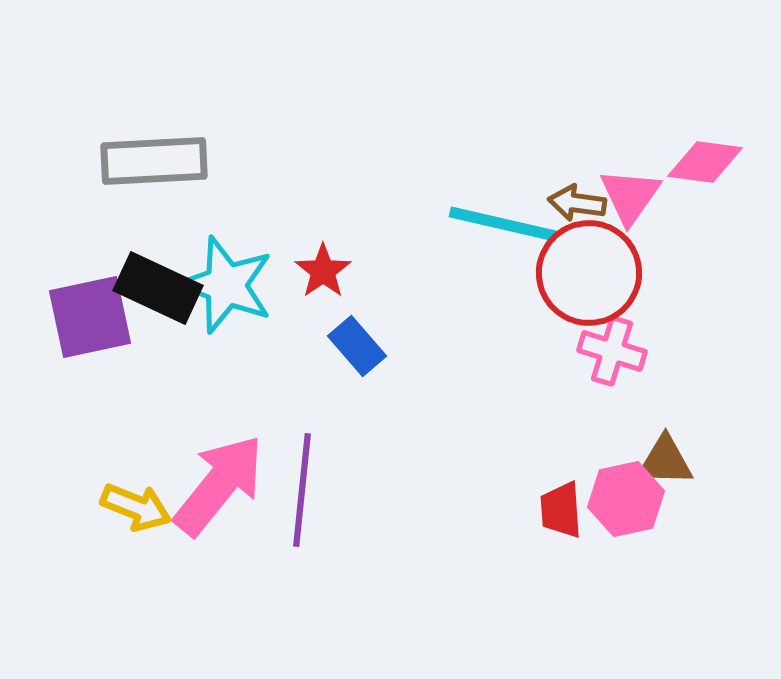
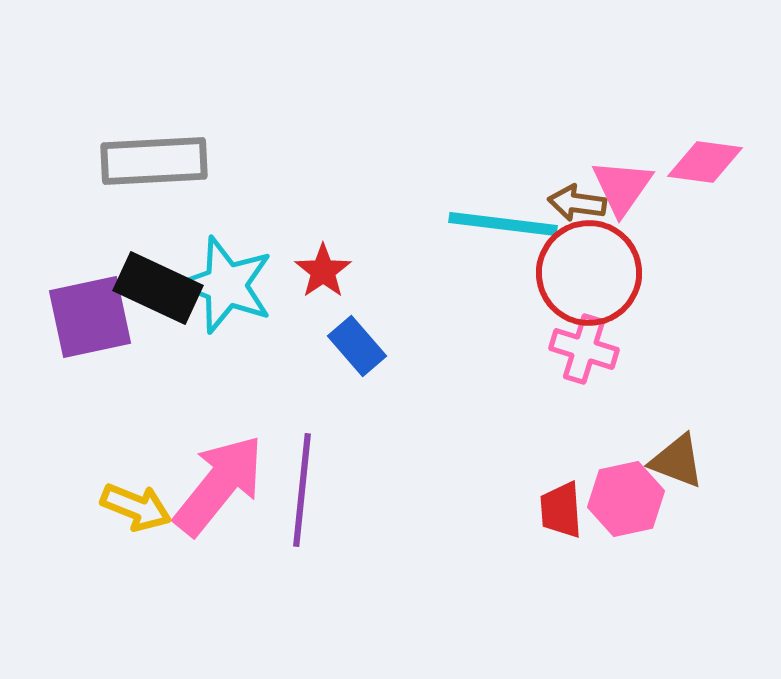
pink triangle: moved 8 px left, 9 px up
cyan line: rotated 6 degrees counterclockwise
pink cross: moved 28 px left, 2 px up
brown triangle: moved 12 px right; rotated 20 degrees clockwise
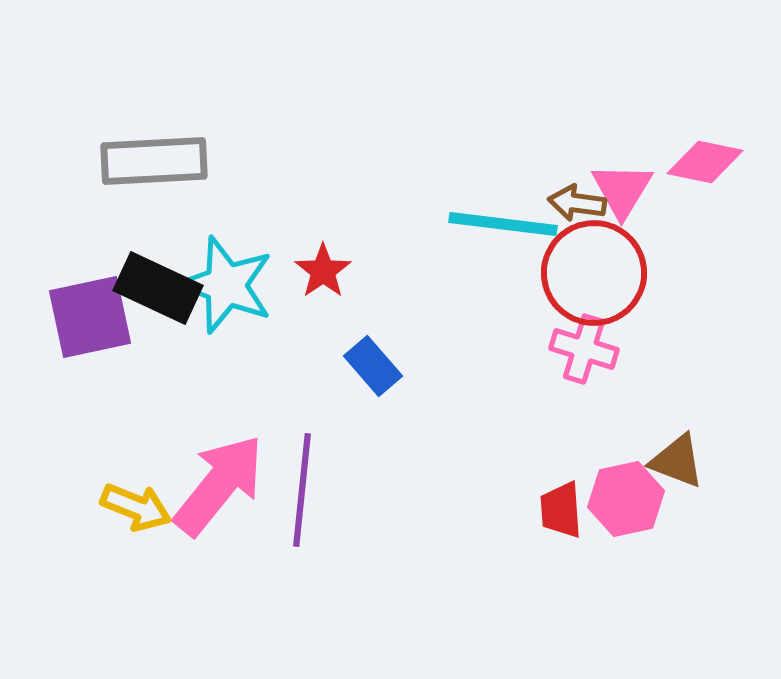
pink diamond: rotated 4 degrees clockwise
pink triangle: moved 3 px down; rotated 4 degrees counterclockwise
red circle: moved 5 px right
blue rectangle: moved 16 px right, 20 px down
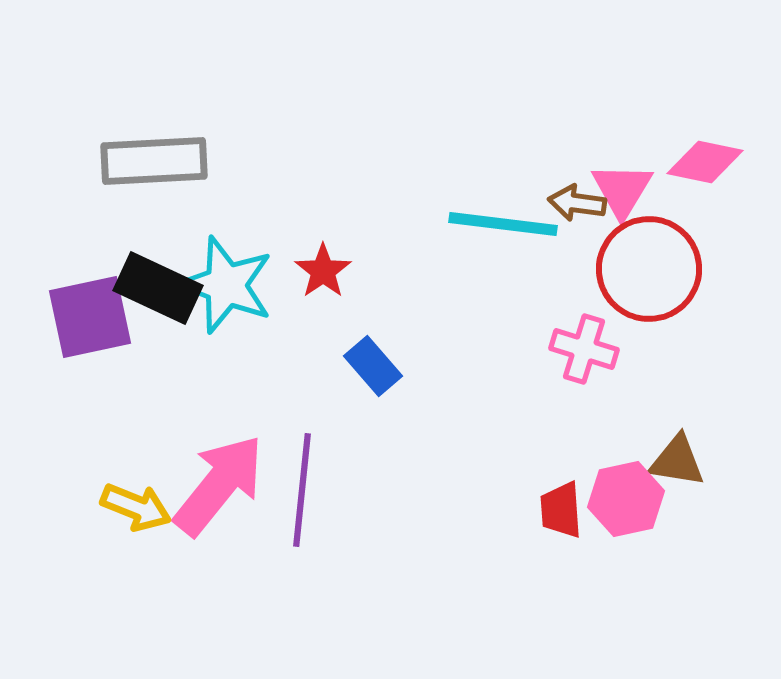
red circle: moved 55 px right, 4 px up
brown triangle: rotated 12 degrees counterclockwise
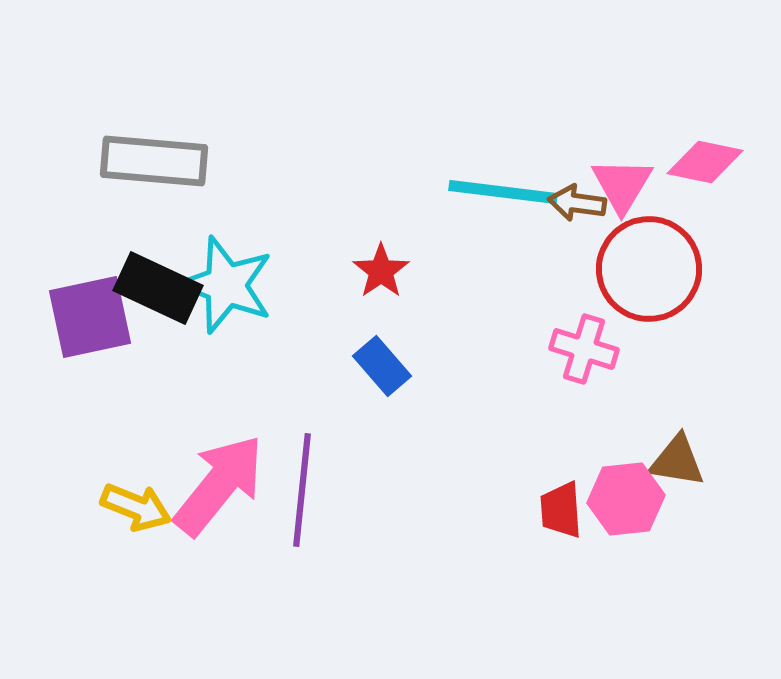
gray rectangle: rotated 8 degrees clockwise
pink triangle: moved 5 px up
cyan line: moved 32 px up
red star: moved 58 px right
blue rectangle: moved 9 px right
pink hexagon: rotated 6 degrees clockwise
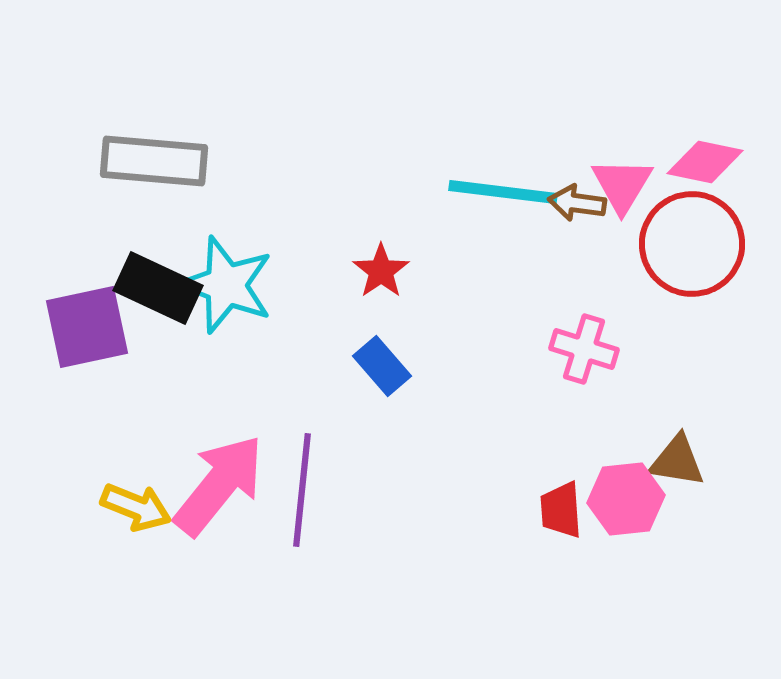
red circle: moved 43 px right, 25 px up
purple square: moved 3 px left, 10 px down
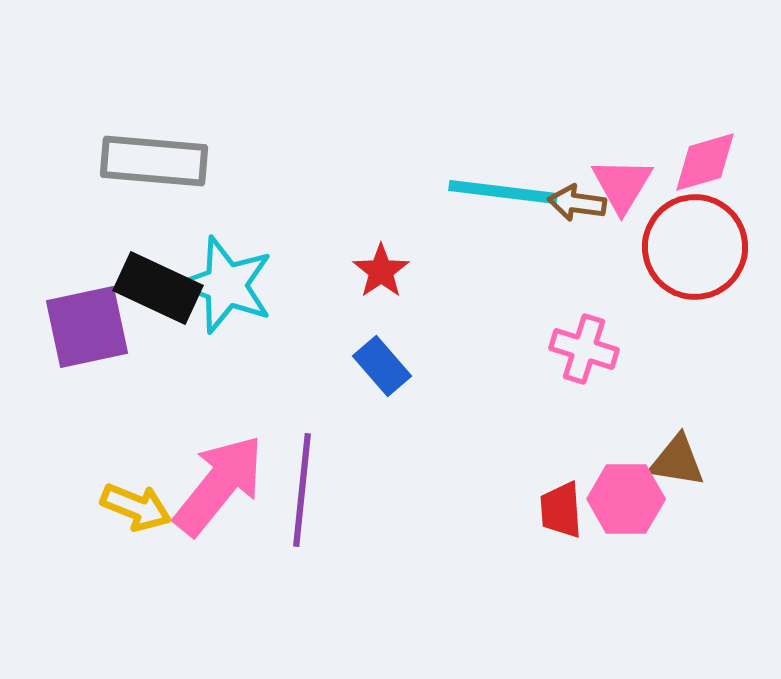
pink diamond: rotated 28 degrees counterclockwise
red circle: moved 3 px right, 3 px down
pink hexagon: rotated 6 degrees clockwise
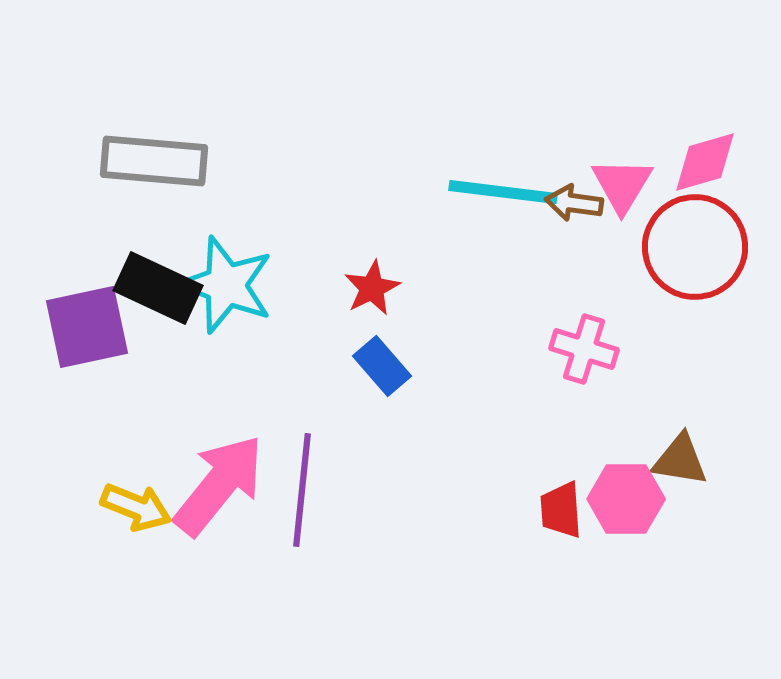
brown arrow: moved 3 px left
red star: moved 9 px left, 17 px down; rotated 8 degrees clockwise
brown triangle: moved 3 px right, 1 px up
